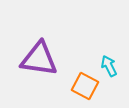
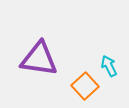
orange square: rotated 20 degrees clockwise
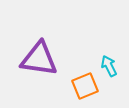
orange square: rotated 20 degrees clockwise
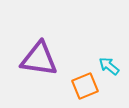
cyan arrow: rotated 25 degrees counterclockwise
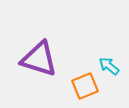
purple triangle: rotated 9 degrees clockwise
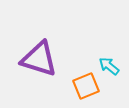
orange square: moved 1 px right
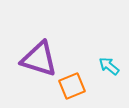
orange square: moved 14 px left
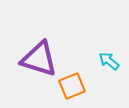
cyan arrow: moved 5 px up
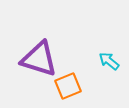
orange square: moved 4 px left
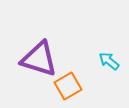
orange square: rotated 8 degrees counterclockwise
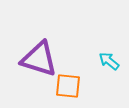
orange square: rotated 36 degrees clockwise
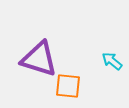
cyan arrow: moved 3 px right
